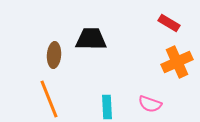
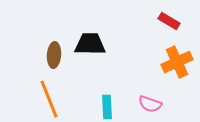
red rectangle: moved 2 px up
black trapezoid: moved 1 px left, 5 px down
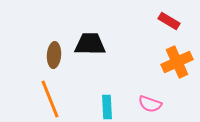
orange line: moved 1 px right
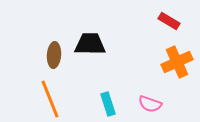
cyan rectangle: moved 1 px right, 3 px up; rotated 15 degrees counterclockwise
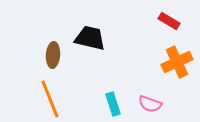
black trapezoid: moved 6 px up; rotated 12 degrees clockwise
brown ellipse: moved 1 px left
cyan rectangle: moved 5 px right
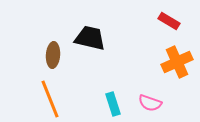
pink semicircle: moved 1 px up
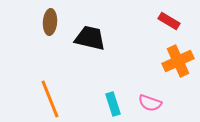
brown ellipse: moved 3 px left, 33 px up
orange cross: moved 1 px right, 1 px up
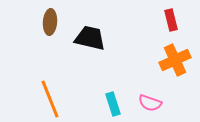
red rectangle: moved 2 px right, 1 px up; rotated 45 degrees clockwise
orange cross: moved 3 px left, 1 px up
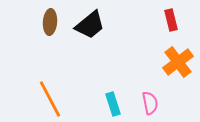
black trapezoid: moved 13 px up; rotated 128 degrees clockwise
orange cross: moved 3 px right, 2 px down; rotated 12 degrees counterclockwise
orange line: rotated 6 degrees counterclockwise
pink semicircle: rotated 120 degrees counterclockwise
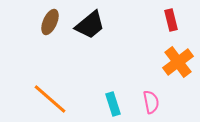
brown ellipse: rotated 20 degrees clockwise
orange line: rotated 21 degrees counterclockwise
pink semicircle: moved 1 px right, 1 px up
